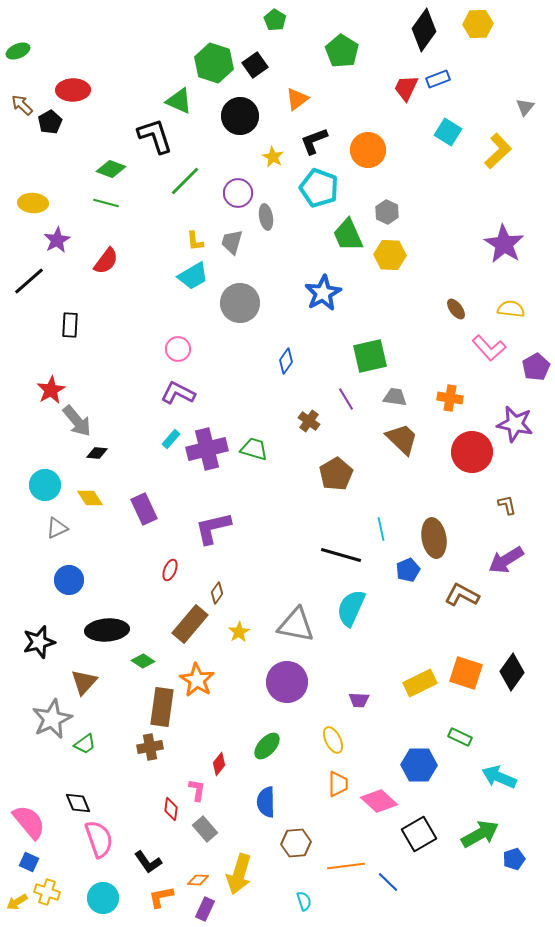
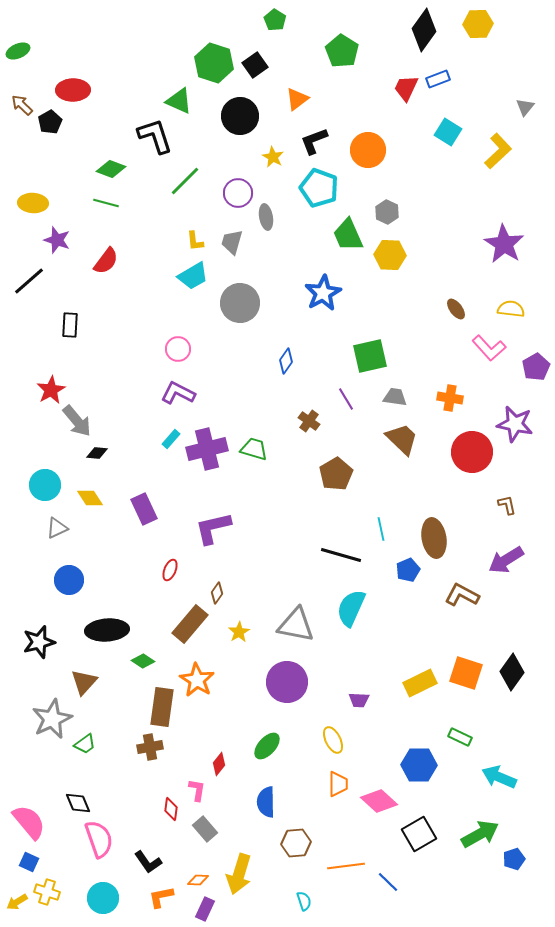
purple star at (57, 240): rotated 24 degrees counterclockwise
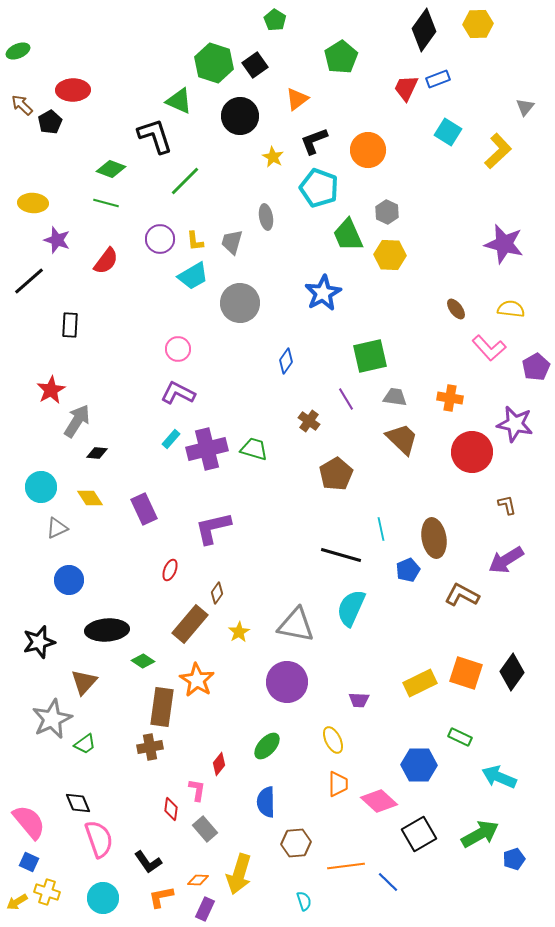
green pentagon at (342, 51): moved 1 px left, 6 px down; rotated 8 degrees clockwise
purple circle at (238, 193): moved 78 px left, 46 px down
purple star at (504, 244): rotated 18 degrees counterclockwise
gray arrow at (77, 421): rotated 108 degrees counterclockwise
cyan circle at (45, 485): moved 4 px left, 2 px down
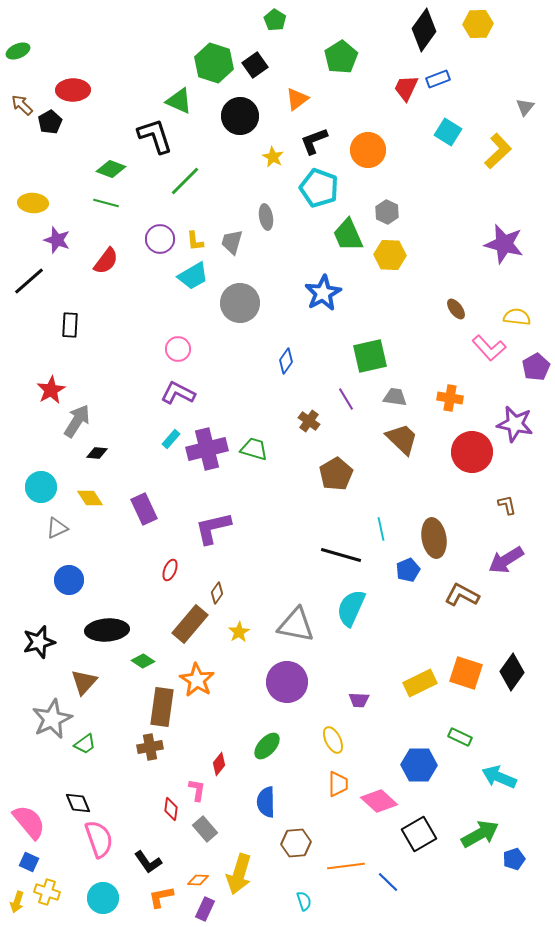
yellow semicircle at (511, 309): moved 6 px right, 8 px down
yellow arrow at (17, 902): rotated 40 degrees counterclockwise
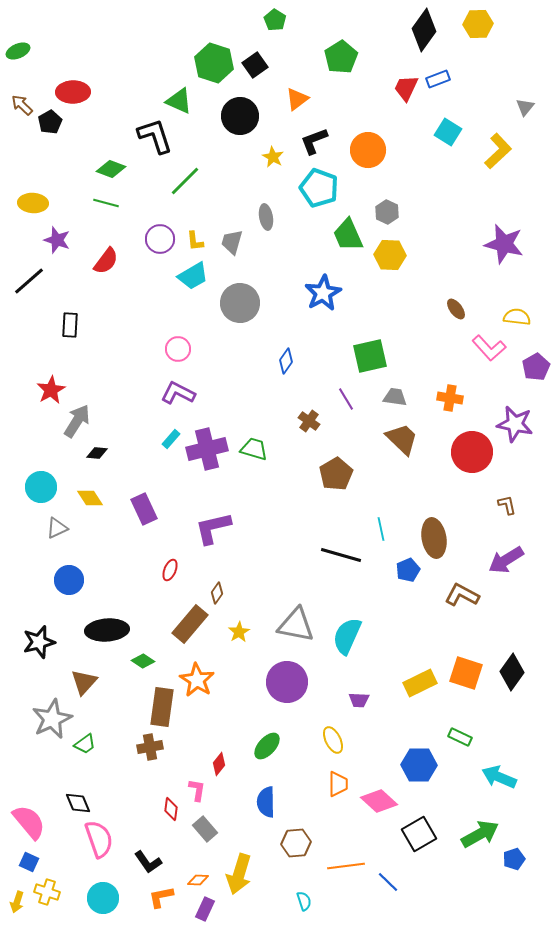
red ellipse at (73, 90): moved 2 px down
cyan semicircle at (351, 608): moved 4 px left, 28 px down
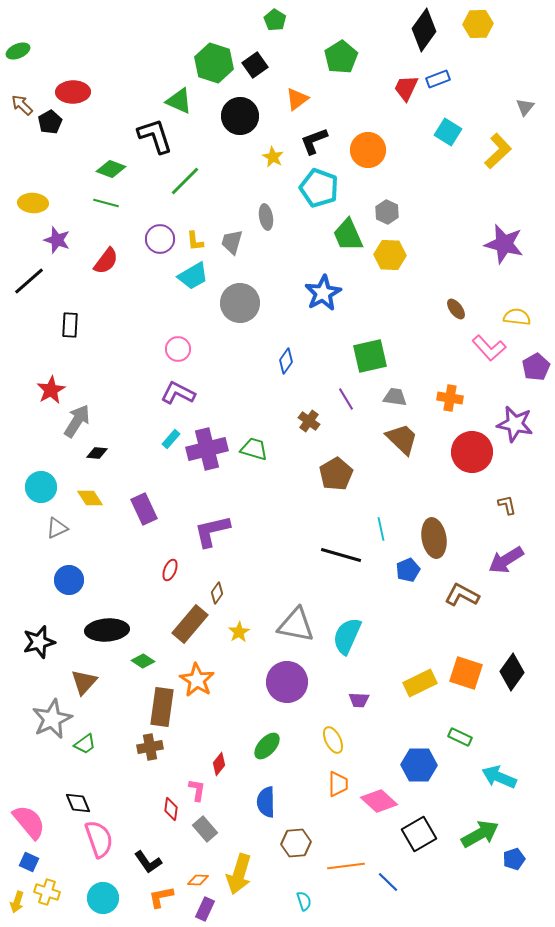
purple L-shape at (213, 528): moved 1 px left, 3 px down
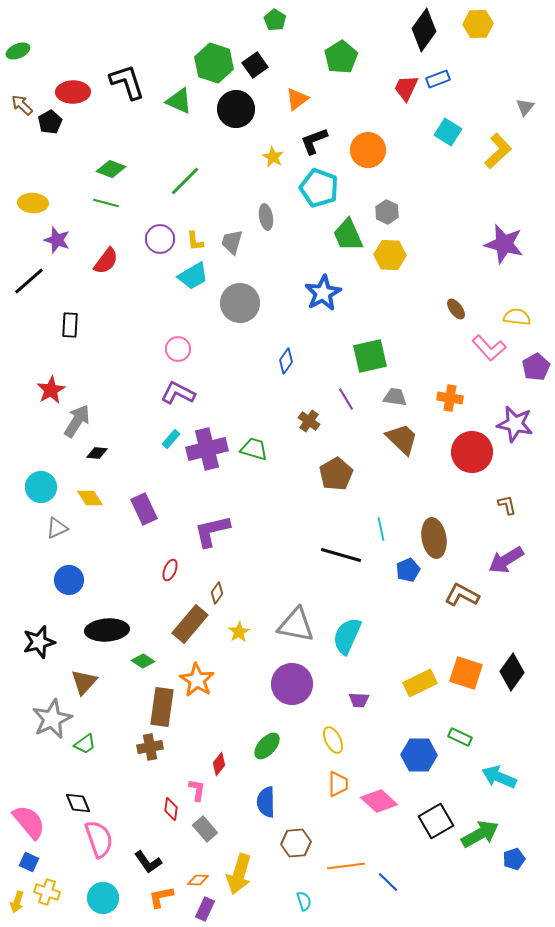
black circle at (240, 116): moved 4 px left, 7 px up
black L-shape at (155, 136): moved 28 px left, 54 px up
purple circle at (287, 682): moved 5 px right, 2 px down
blue hexagon at (419, 765): moved 10 px up
black square at (419, 834): moved 17 px right, 13 px up
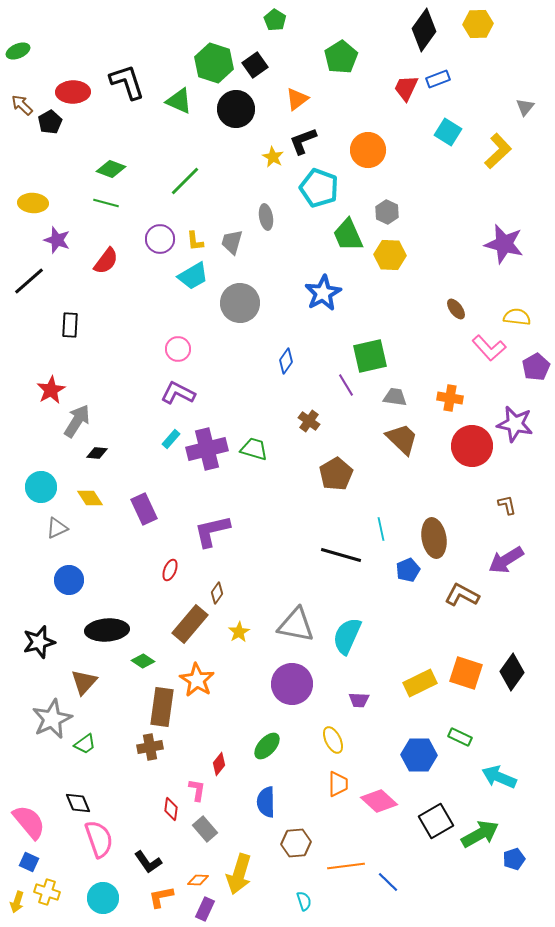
black L-shape at (314, 141): moved 11 px left
purple line at (346, 399): moved 14 px up
red circle at (472, 452): moved 6 px up
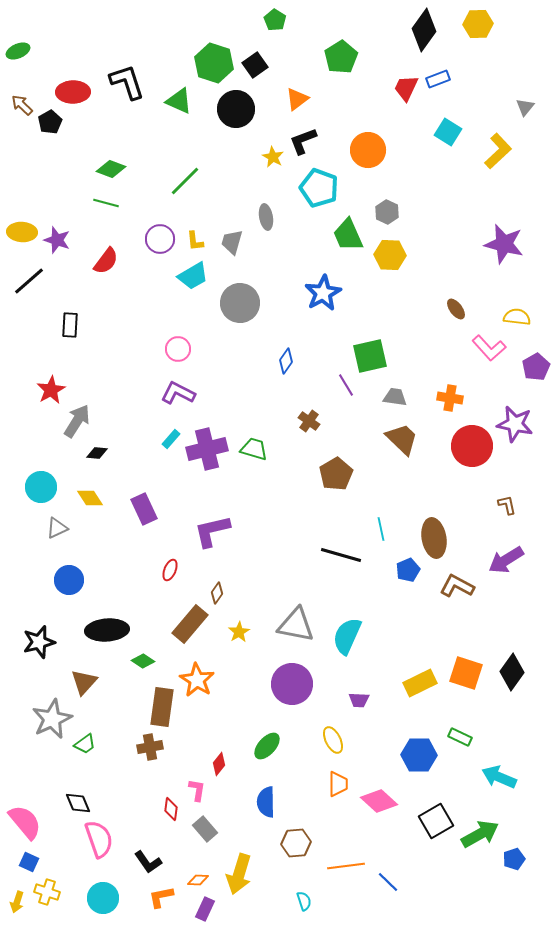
yellow ellipse at (33, 203): moved 11 px left, 29 px down
brown L-shape at (462, 595): moved 5 px left, 9 px up
pink semicircle at (29, 822): moved 4 px left
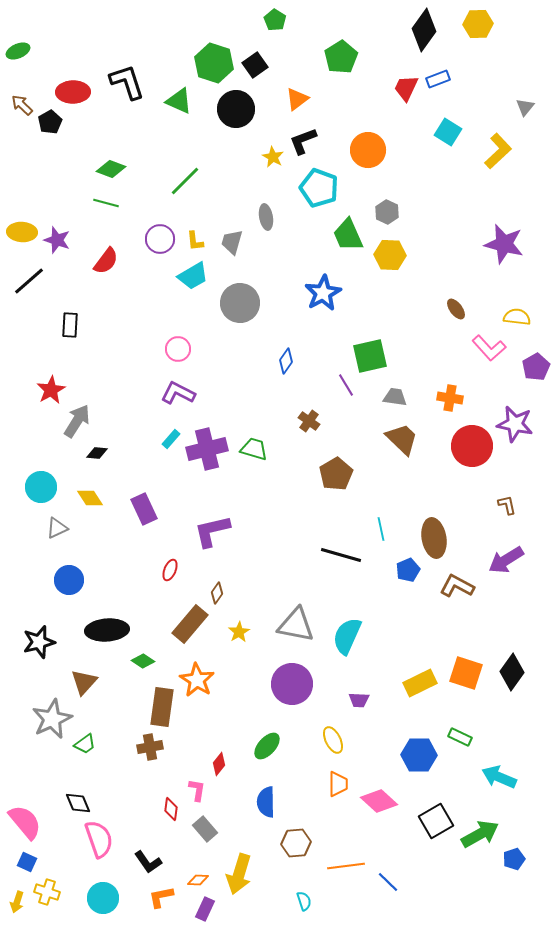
blue square at (29, 862): moved 2 px left
